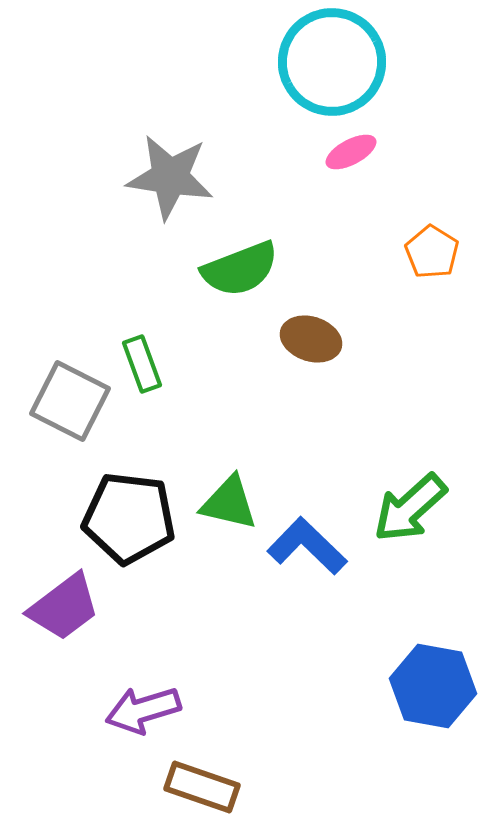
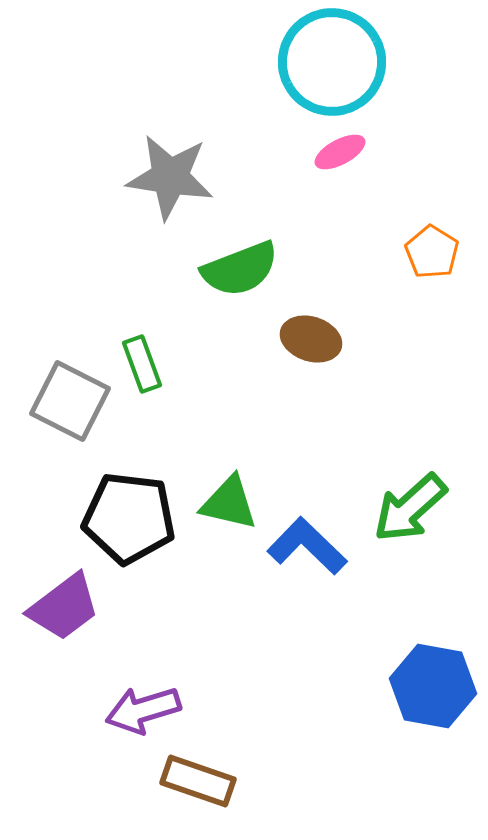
pink ellipse: moved 11 px left
brown rectangle: moved 4 px left, 6 px up
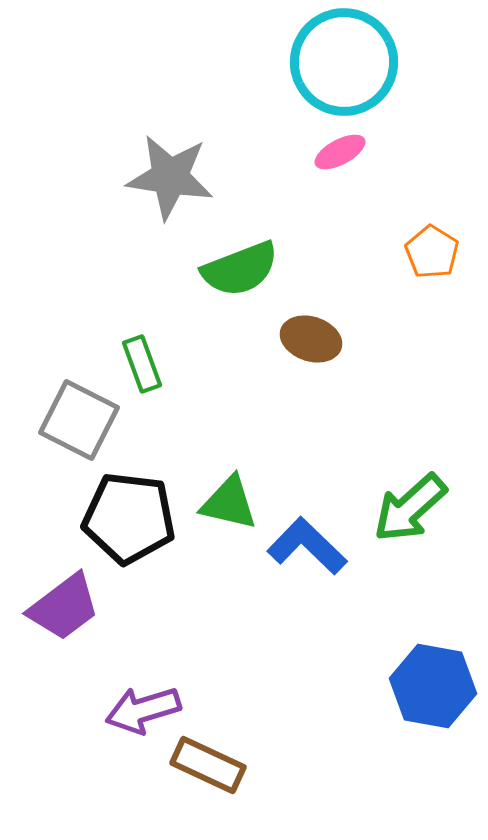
cyan circle: moved 12 px right
gray square: moved 9 px right, 19 px down
brown rectangle: moved 10 px right, 16 px up; rotated 6 degrees clockwise
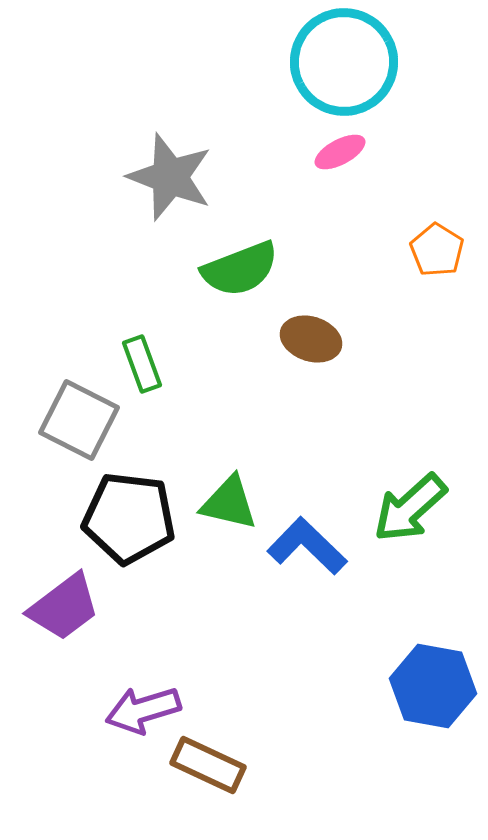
gray star: rotated 12 degrees clockwise
orange pentagon: moved 5 px right, 2 px up
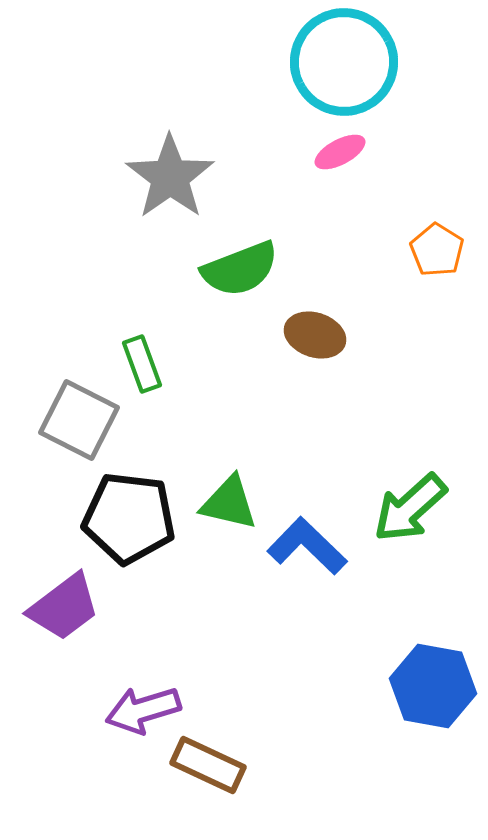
gray star: rotated 16 degrees clockwise
brown ellipse: moved 4 px right, 4 px up
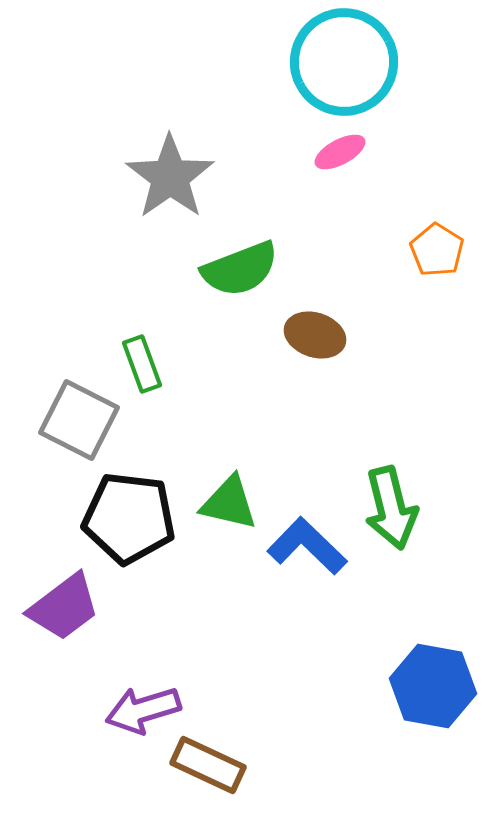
green arrow: moved 19 px left; rotated 62 degrees counterclockwise
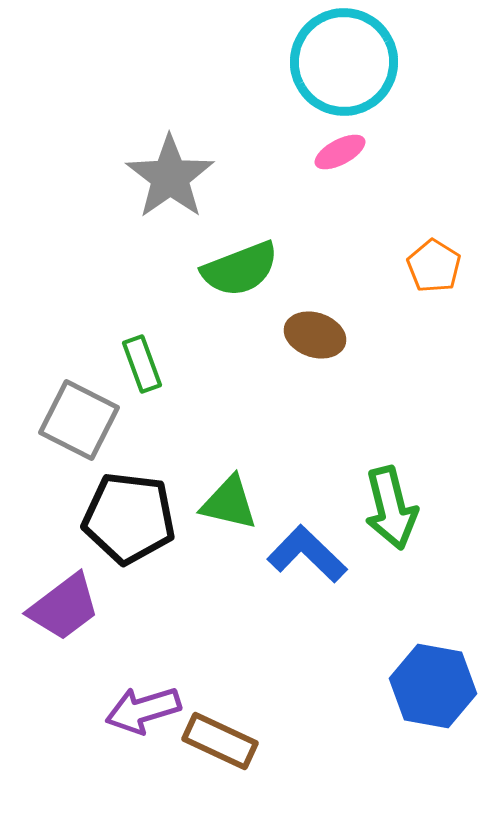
orange pentagon: moved 3 px left, 16 px down
blue L-shape: moved 8 px down
brown rectangle: moved 12 px right, 24 px up
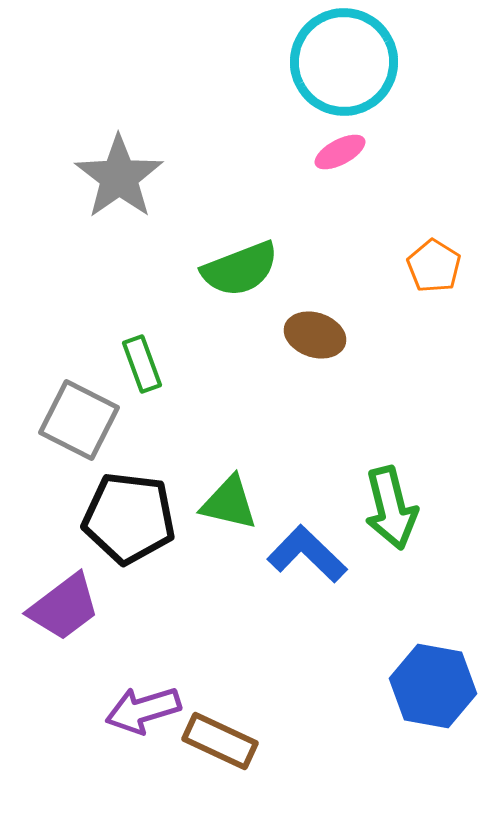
gray star: moved 51 px left
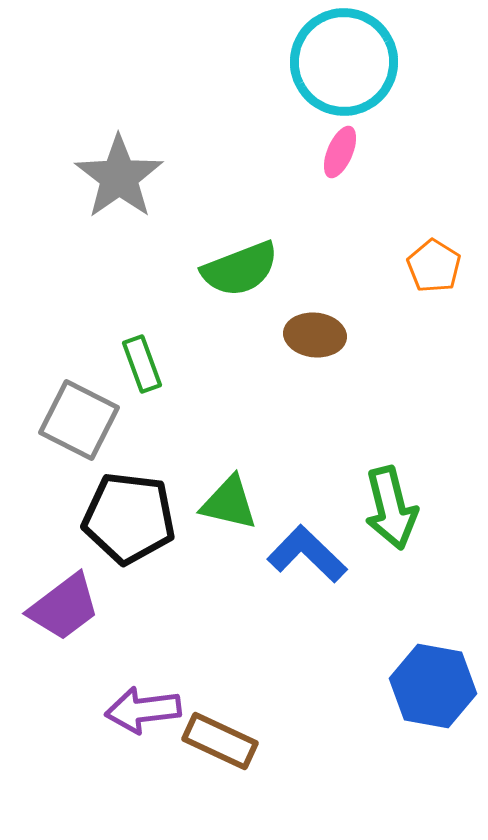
pink ellipse: rotated 39 degrees counterclockwise
brown ellipse: rotated 12 degrees counterclockwise
purple arrow: rotated 10 degrees clockwise
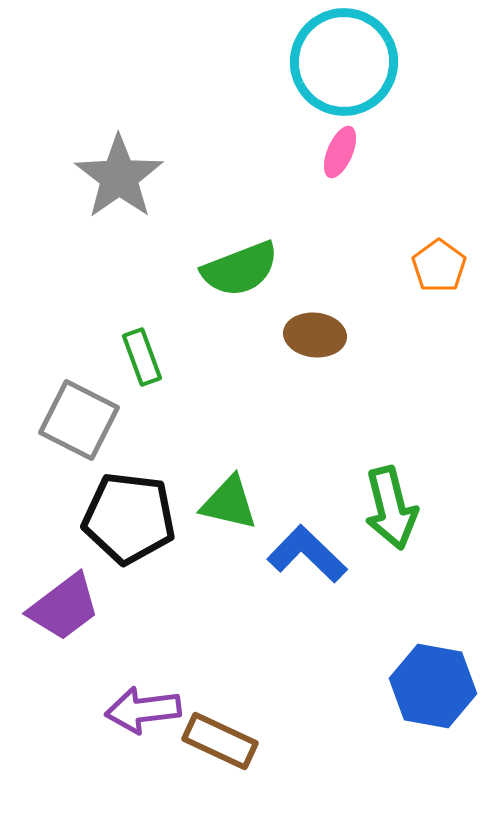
orange pentagon: moved 5 px right; rotated 4 degrees clockwise
green rectangle: moved 7 px up
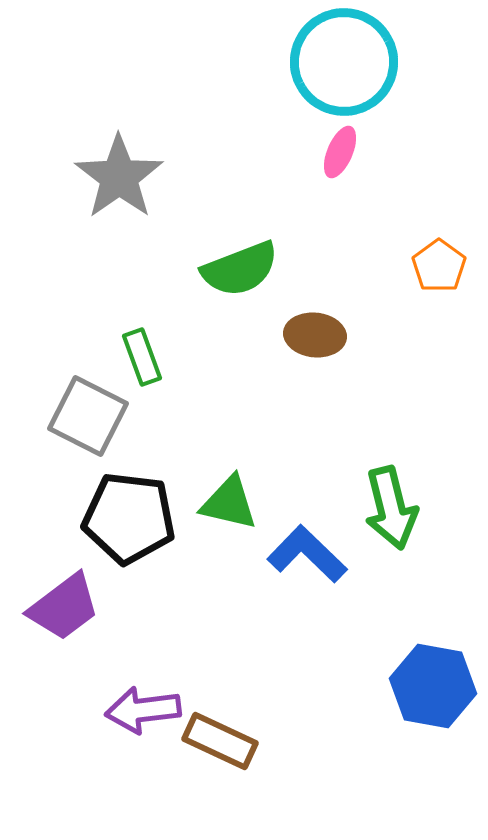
gray square: moved 9 px right, 4 px up
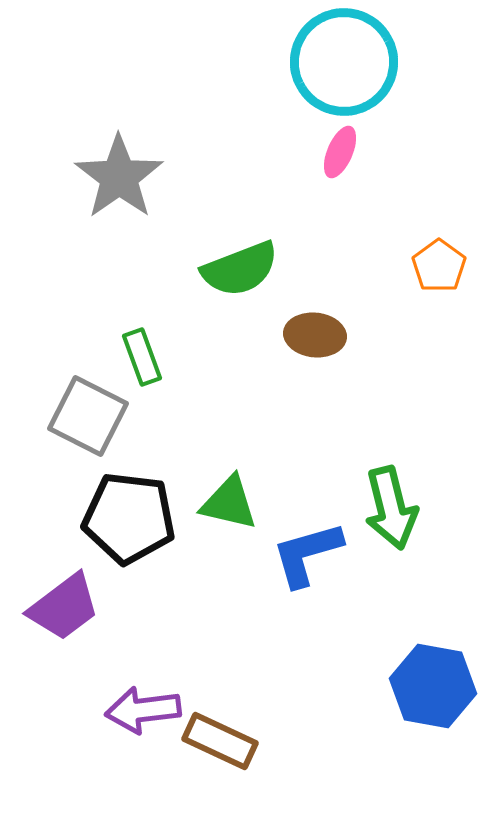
blue L-shape: rotated 60 degrees counterclockwise
